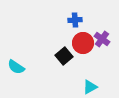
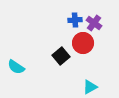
purple cross: moved 8 px left, 16 px up
black square: moved 3 px left
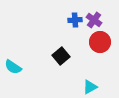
purple cross: moved 3 px up
red circle: moved 17 px right, 1 px up
cyan semicircle: moved 3 px left
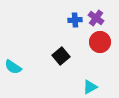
purple cross: moved 2 px right, 2 px up
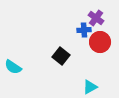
blue cross: moved 9 px right, 10 px down
black square: rotated 12 degrees counterclockwise
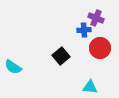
purple cross: rotated 14 degrees counterclockwise
red circle: moved 6 px down
black square: rotated 12 degrees clockwise
cyan triangle: rotated 35 degrees clockwise
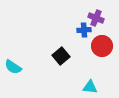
red circle: moved 2 px right, 2 px up
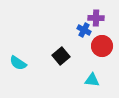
purple cross: rotated 21 degrees counterclockwise
blue cross: rotated 32 degrees clockwise
cyan semicircle: moved 5 px right, 4 px up
cyan triangle: moved 2 px right, 7 px up
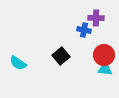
blue cross: rotated 16 degrees counterclockwise
red circle: moved 2 px right, 9 px down
cyan triangle: moved 13 px right, 11 px up
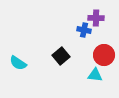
cyan triangle: moved 10 px left, 6 px down
